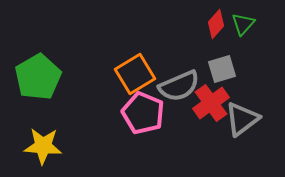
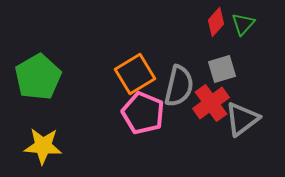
red diamond: moved 2 px up
gray semicircle: rotated 54 degrees counterclockwise
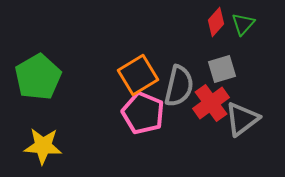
orange square: moved 3 px right, 1 px down
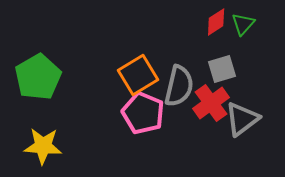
red diamond: rotated 16 degrees clockwise
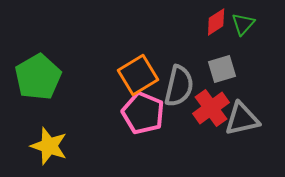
red cross: moved 5 px down
gray triangle: rotated 24 degrees clockwise
yellow star: moved 6 px right; rotated 15 degrees clockwise
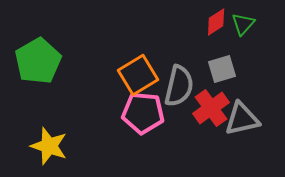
green pentagon: moved 16 px up
pink pentagon: rotated 18 degrees counterclockwise
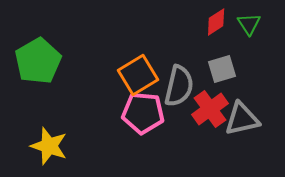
green triangle: moved 6 px right; rotated 15 degrees counterclockwise
red cross: moved 1 px left, 1 px down
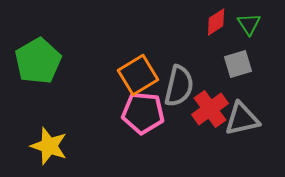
gray square: moved 16 px right, 5 px up
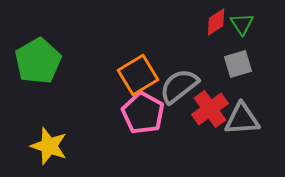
green triangle: moved 7 px left
gray semicircle: rotated 141 degrees counterclockwise
pink pentagon: rotated 24 degrees clockwise
gray triangle: rotated 9 degrees clockwise
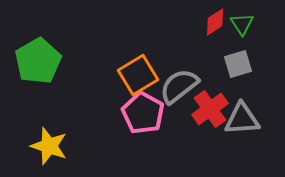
red diamond: moved 1 px left
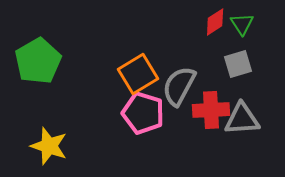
orange square: moved 1 px up
gray semicircle: rotated 24 degrees counterclockwise
red cross: moved 1 px right, 1 px down; rotated 33 degrees clockwise
pink pentagon: rotated 12 degrees counterclockwise
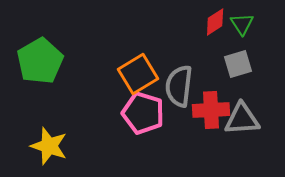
green pentagon: moved 2 px right
gray semicircle: rotated 21 degrees counterclockwise
